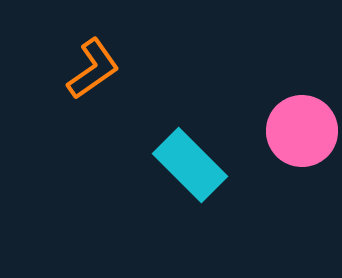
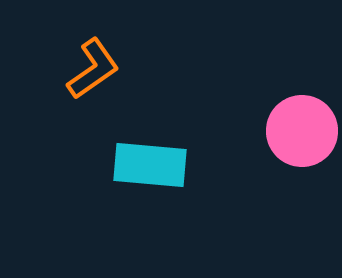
cyan rectangle: moved 40 px left; rotated 40 degrees counterclockwise
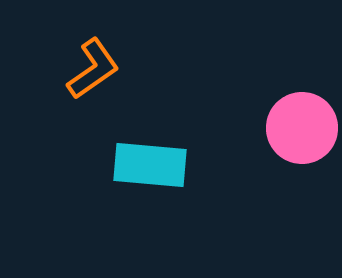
pink circle: moved 3 px up
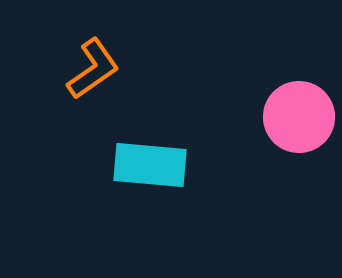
pink circle: moved 3 px left, 11 px up
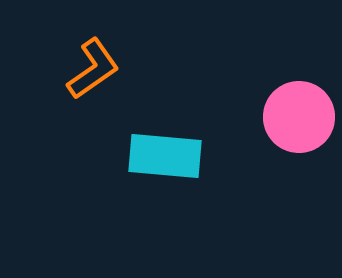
cyan rectangle: moved 15 px right, 9 px up
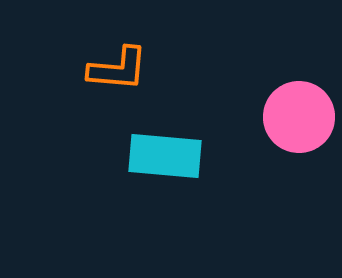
orange L-shape: moved 25 px right; rotated 40 degrees clockwise
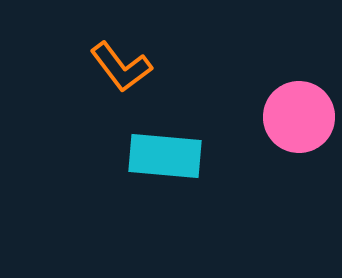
orange L-shape: moved 3 px right, 2 px up; rotated 48 degrees clockwise
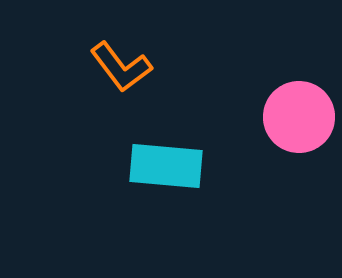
cyan rectangle: moved 1 px right, 10 px down
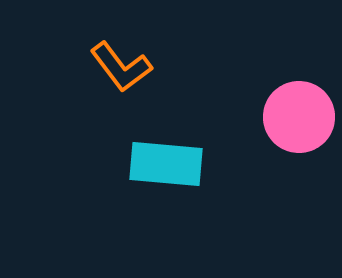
cyan rectangle: moved 2 px up
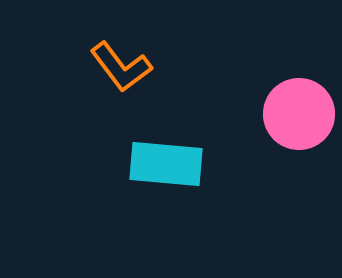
pink circle: moved 3 px up
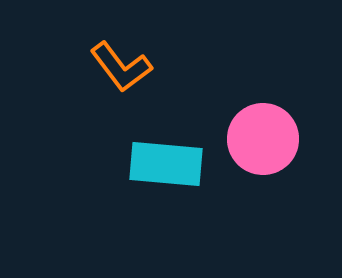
pink circle: moved 36 px left, 25 px down
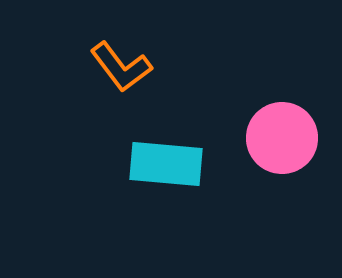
pink circle: moved 19 px right, 1 px up
